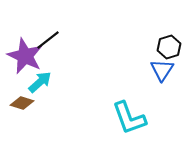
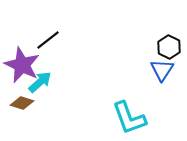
black hexagon: rotated 15 degrees counterclockwise
purple star: moved 3 px left, 9 px down
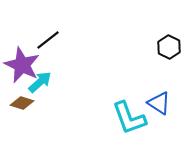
blue triangle: moved 3 px left, 33 px down; rotated 30 degrees counterclockwise
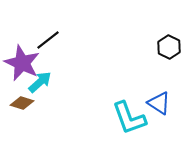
purple star: moved 2 px up
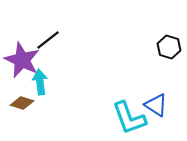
black hexagon: rotated 10 degrees counterclockwise
purple star: moved 3 px up
cyan arrow: rotated 55 degrees counterclockwise
blue triangle: moved 3 px left, 2 px down
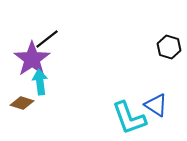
black line: moved 1 px left, 1 px up
purple star: moved 10 px right, 1 px up; rotated 12 degrees clockwise
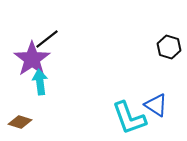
brown diamond: moved 2 px left, 19 px down
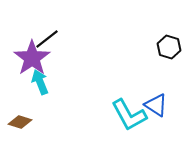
purple star: moved 1 px up
cyan arrow: rotated 15 degrees counterclockwise
cyan L-shape: moved 3 px up; rotated 9 degrees counterclockwise
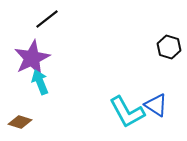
black line: moved 20 px up
purple star: rotated 9 degrees clockwise
cyan L-shape: moved 2 px left, 3 px up
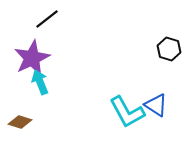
black hexagon: moved 2 px down
